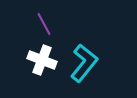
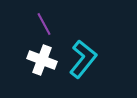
cyan L-shape: moved 1 px left, 4 px up
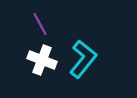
purple line: moved 4 px left
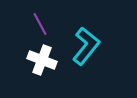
cyan L-shape: moved 3 px right, 13 px up
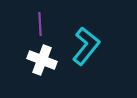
purple line: rotated 25 degrees clockwise
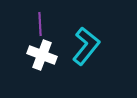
white cross: moved 5 px up
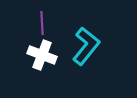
purple line: moved 2 px right, 1 px up
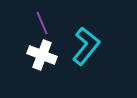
purple line: rotated 20 degrees counterclockwise
